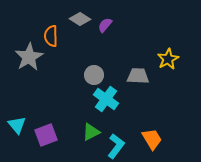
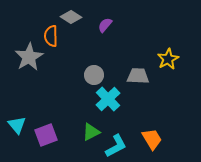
gray diamond: moved 9 px left, 2 px up
cyan cross: moved 2 px right; rotated 10 degrees clockwise
cyan L-shape: rotated 25 degrees clockwise
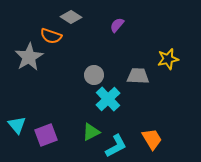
purple semicircle: moved 12 px right
orange semicircle: rotated 70 degrees counterclockwise
yellow star: rotated 15 degrees clockwise
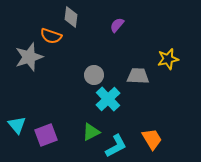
gray diamond: rotated 65 degrees clockwise
gray star: rotated 12 degrees clockwise
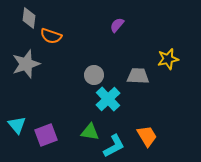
gray diamond: moved 42 px left, 1 px down
gray star: moved 3 px left, 7 px down
green triangle: moved 1 px left; rotated 36 degrees clockwise
orange trapezoid: moved 5 px left, 3 px up
cyan L-shape: moved 2 px left
